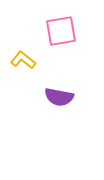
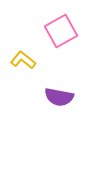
pink square: rotated 20 degrees counterclockwise
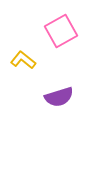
purple semicircle: rotated 28 degrees counterclockwise
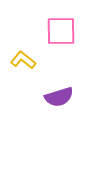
pink square: rotated 28 degrees clockwise
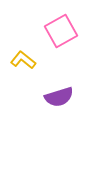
pink square: rotated 28 degrees counterclockwise
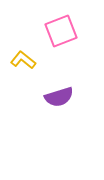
pink square: rotated 8 degrees clockwise
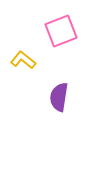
purple semicircle: rotated 116 degrees clockwise
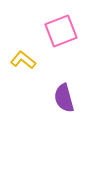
purple semicircle: moved 5 px right, 1 px down; rotated 24 degrees counterclockwise
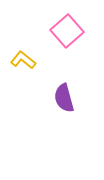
pink square: moved 6 px right; rotated 20 degrees counterclockwise
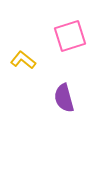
pink square: moved 3 px right, 5 px down; rotated 24 degrees clockwise
